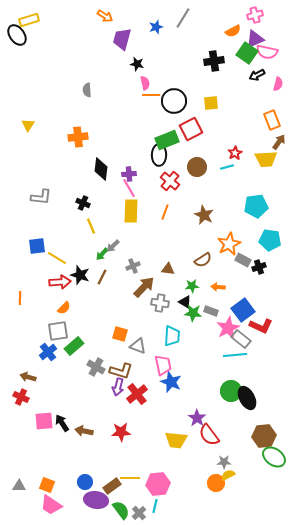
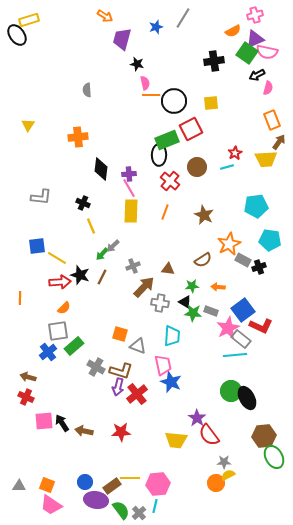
pink semicircle at (278, 84): moved 10 px left, 4 px down
red cross at (21, 397): moved 5 px right
green ellipse at (274, 457): rotated 25 degrees clockwise
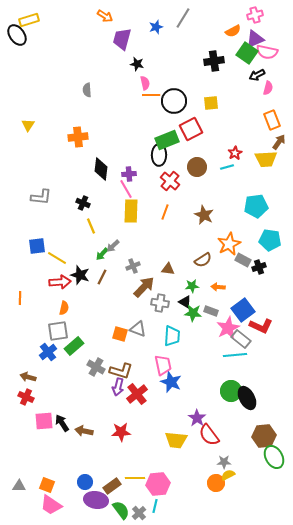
pink line at (129, 188): moved 3 px left, 1 px down
orange semicircle at (64, 308): rotated 32 degrees counterclockwise
gray triangle at (138, 346): moved 17 px up
yellow line at (130, 478): moved 5 px right
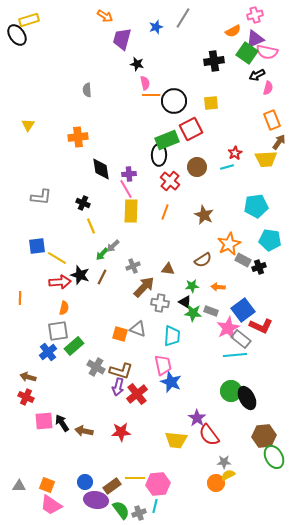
black diamond at (101, 169): rotated 15 degrees counterclockwise
gray cross at (139, 513): rotated 24 degrees clockwise
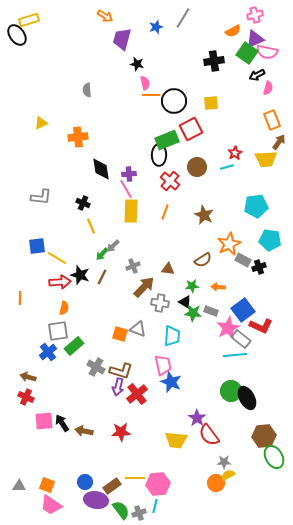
yellow triangle at (28, 125): moved 13 px right, 2 px up; rotated 32 degrees clockwise
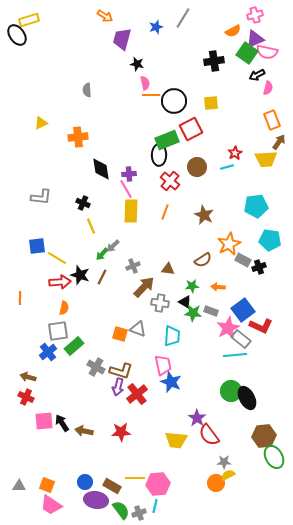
brown rectangle at (112, 486): rotated 66 degrees clockwise
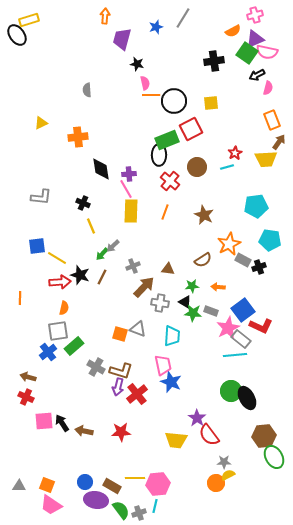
orange arrow at (105, 16): rotated 119 degrees counterclockwise
